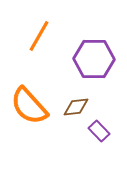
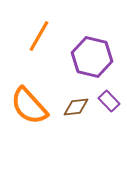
purple hexagon: moved 2 px left, 2 px up; rotated 12 degrees clockwise
purple rectangle: moved 10 px right, 30 px up
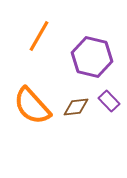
orange semicircle: moved 3 px right
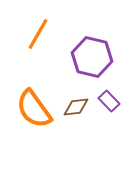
orange line: moved 1 px left, 2 px up
orange semicircle: moved 2 px right, 3 px down; rotated 6 degrees clockwise
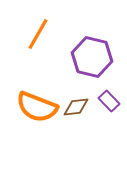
orange semicircle: moved 3 px right, 2 px up; rotated 33 degrees counterclockwise
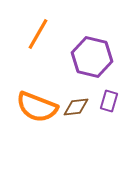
purple rectangle: rotated 60 degrees clockwise
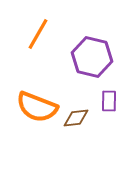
purple rectangle: rotated 15 degrees counterclockwise
brown diamond: moved 11 px down
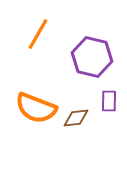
orange semicircle: moved 1 px left, 1 px down
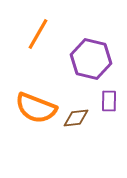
purple hexagon: moved 1 px left, 2 px down
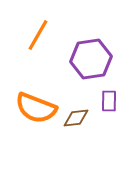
orange line: moved 1 px down
purple hexagon: rotated 21 degrees counterclockwise
